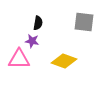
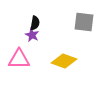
black semicircle: moved 3 px left
purple star: moved 6 px up; rotated 16 degrees clockwise
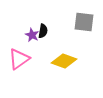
black semicircle: moved 8 px right, 8 px down
pink triangle: rotated 35 degrees counterclockwise
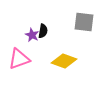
pink triangle: rotated 15 degrees clockwise
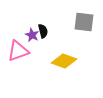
black semicircle: rotated 24 degrees counterclockwise
pink triangle: moved 1 px left, 8 px up
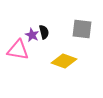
gray square: moved 2 px left, 7 px down
black semicircle: moved 1 px right, 1 px down
pink triangle: moved 1 px up; rotated 30 degrees clockwise
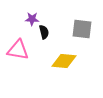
purple star: moved 16 px up; rotated 24 degrees counterclockwise
yellow diamond: rotated 15 degrees counterclockwise
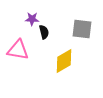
yellow diamond: rotated 35 degrees counterclockwise
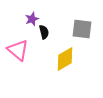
purple star: rotated 24 degrees counterclockwise
pink triangle: rotated 30 degrees clockwise
yellow diamond: moved 1 px right, 2 px up
